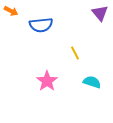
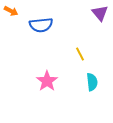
yellow line: moved 5 px right, 1 px down
cyan semicircle: rotated 66 degrees clockwise
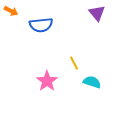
purple triangle: moved 3 px left
yellow line: moved 6 px left, 9 px down
cyan semicircle: rotated 66 degrees counterclockwise
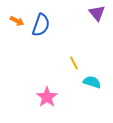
orange arrow: moved 6 px right, 10 px down
blue semicircle: rotated 65 degrees counterclockwise
pink star: moved 16 px down
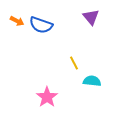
purple triangle: moved 6 px left, 4 px down
blue semicircle: rotated 90 degrees clockwise
cyan semicircle: moved 1 px up; rotated 12 degrees counterclockwise
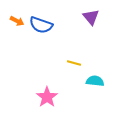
yellow line: rotated 48 degrees counterclockwise
cyan semicircle: moved 3 px right
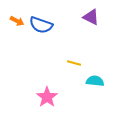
purple triangle: rotated 24 degrees counterclockwise
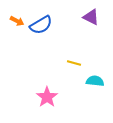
blue semicircle: rotated 50 degrees counterclockwise
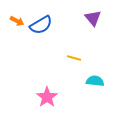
purple triangle: moved 2 px right, 1 px down; rotated 24 degrees clockwise
yellow line: moved 5 px up
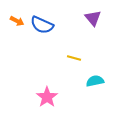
blue semicircle: moved 1 px right; rotated 55 degrees clockwise
cyan semicircle: rotated 18 degrees counterclockwise
